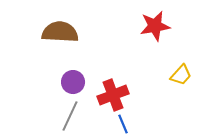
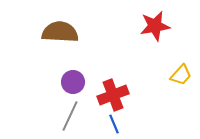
blue line: moved 9 px left
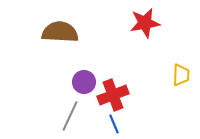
red star: moved 10 px left, 3 px up
yellow trapezoid: rotated 40 degrees counterclockwise
purple circle: moved 11 px right
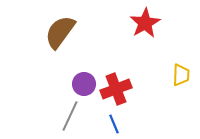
red star: rotated 20 degrees counterclockwise
brown semicircle: rotated 57 degrees counterclockwise
purple circle: moved 2 px down
red cross: moved 3 px right, 6 px up
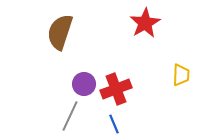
brown semicircle: rotated 18 degrees counterclockwise
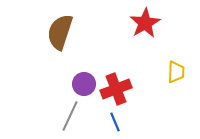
yellow trapezoid: moved 5 px left, 3 px up
blue line: moved 1 px right, 2 px up
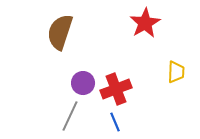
purple circle: moved 1 px left, 1 px up
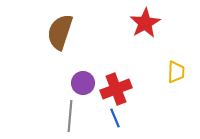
gray line: rotated 20 degrees counterclockwise
blue line: moved 4 px up
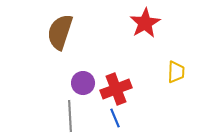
gray line: rotated 8 degrees counterclockwise
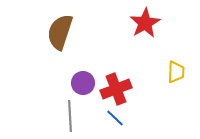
blue line: rotated 24 degrees counterclockwise
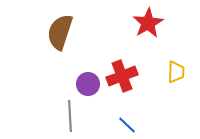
red star: moved 3 px right
purple circle: moved 5 px right, 1 px down
red cross: moved 6 px right, 13 px up
blue line: moved 12 px right, 7 px down
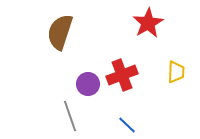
red cross: moved 1 px up
gray line: rotated 16 degrees counterclockwise
